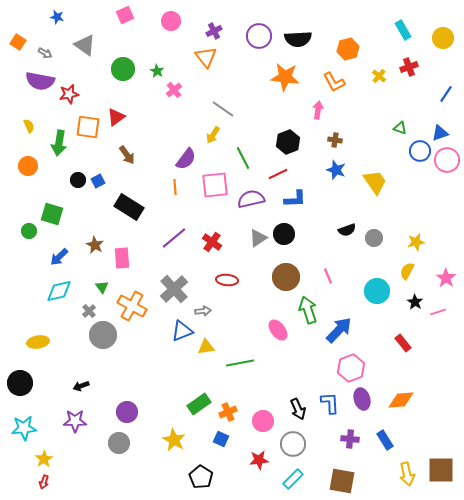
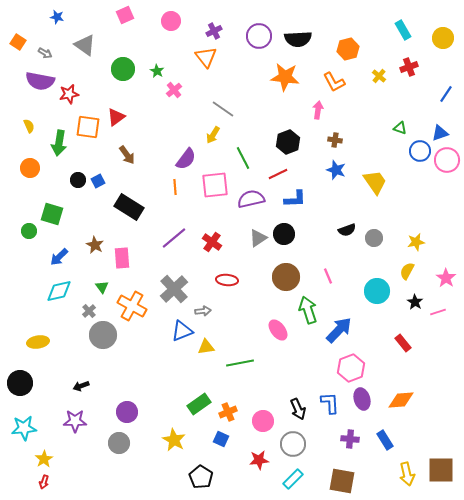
orange circle at (28, 166): moved 2 px right, 2 px down
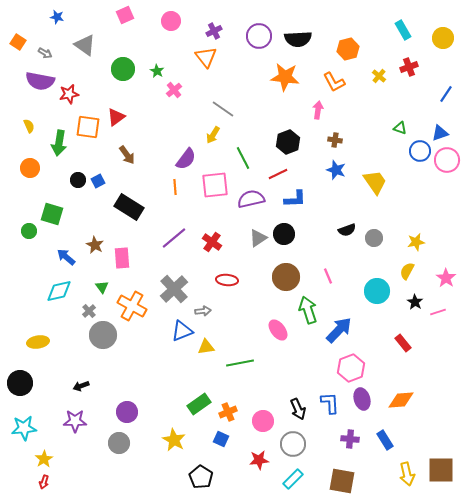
blue arrow at (59, 257): moved 7 px right; rotated 84 degrees clockwise
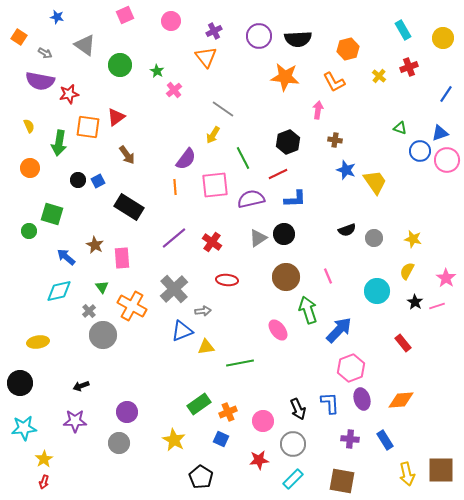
orange square at (18, 42): moved 1 px right, 5 px up
green circle at (123, 69): moved 3 px left, 4 px up
blue star at (336, 170): moved 10 px right
yellow star at (416, 242): moved 3 px left, 3 px up; rotated 24 degrees clockwise
pink line at (438, 312): moved 1 px left, 6 px up
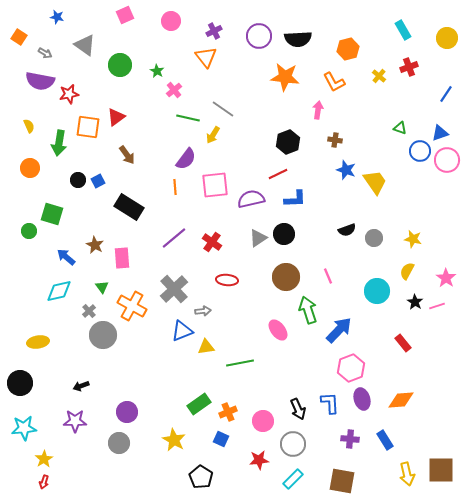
yellow circle at (443, 38): moved 4 px right
green line at (243, 158): moved 55 px left, 40 px up; rotated 50 degrees counterclockwise
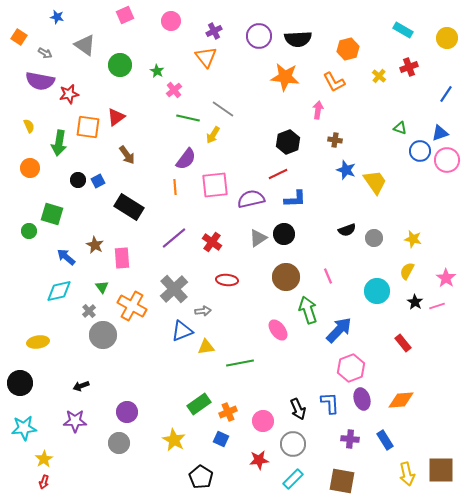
cyan rectangle at (403, 30): rotated 30 degrees counterclockwise
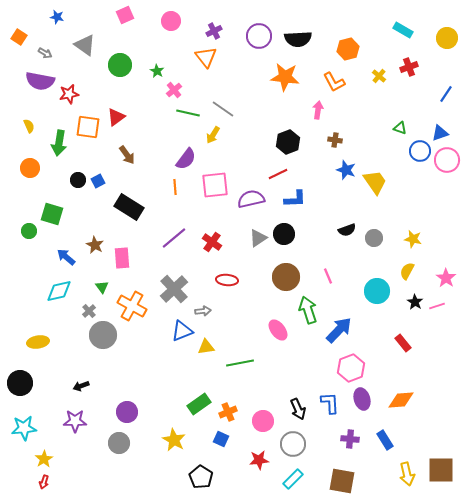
green line at (188, 118): moved 5 px up
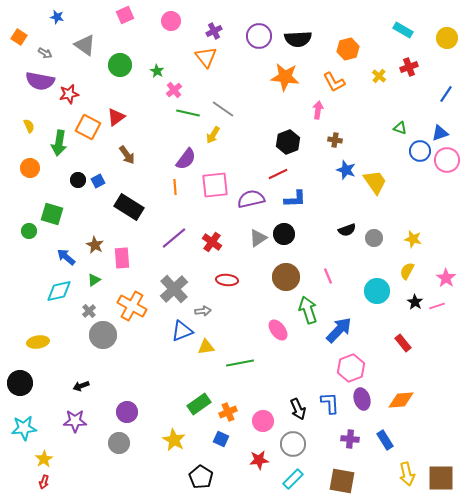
orange square at (88, 127): rotated 20 degrees clockwise
green triangle at (102, 287): moved 8 px left, 7 px up; rotated 32 degrees clockwise
brown square at (441, 470): moved 8 px down
